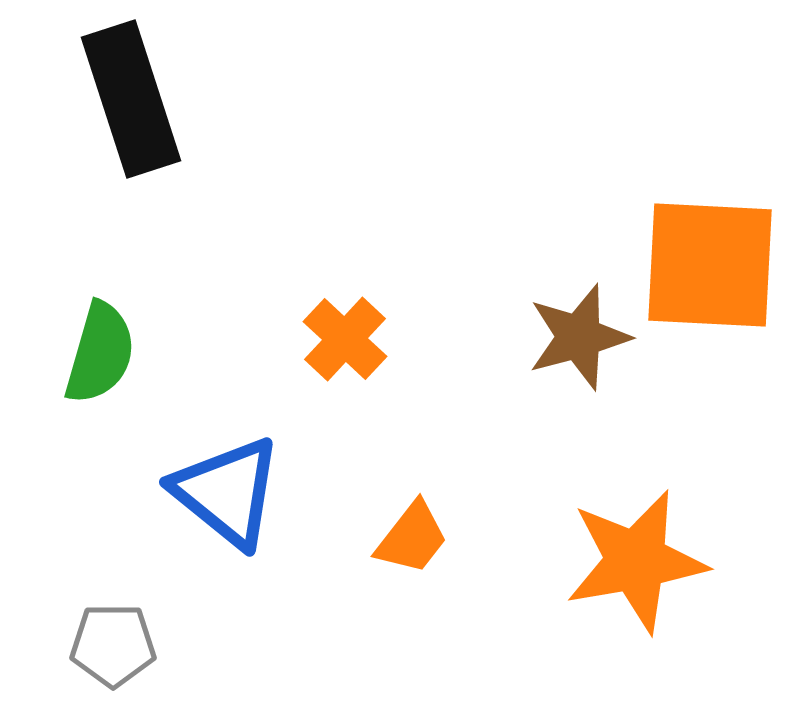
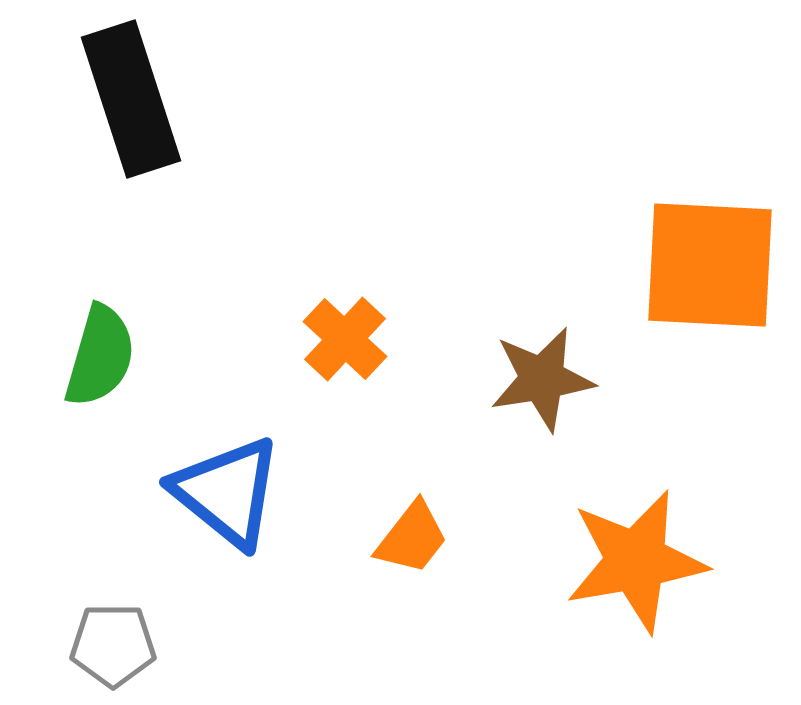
brown star: moved 37 px left, 42 px down; rotated 6 degrees clockwise
green semicircle: moved 3 px down
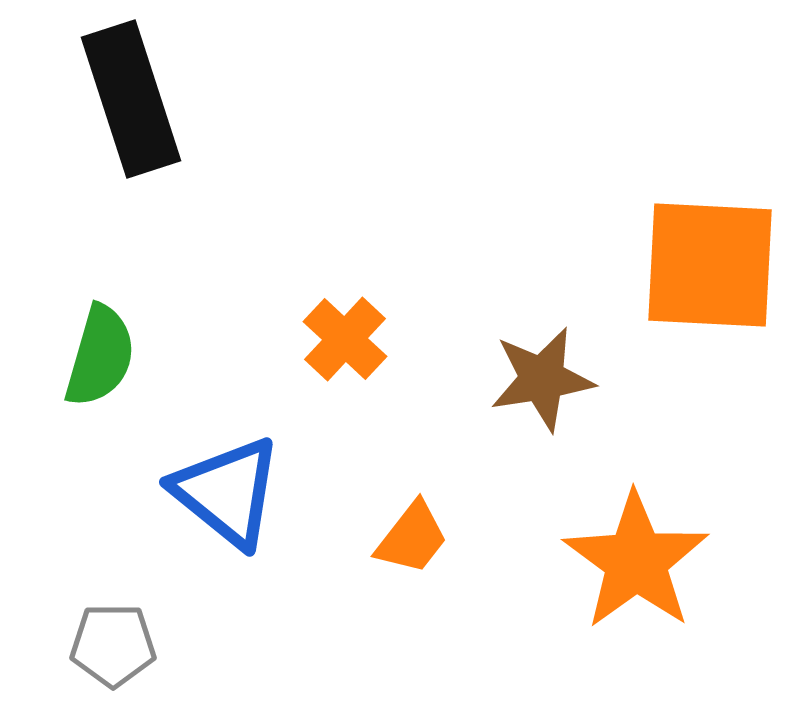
orange star: rotated 26 degrees counterclockwise
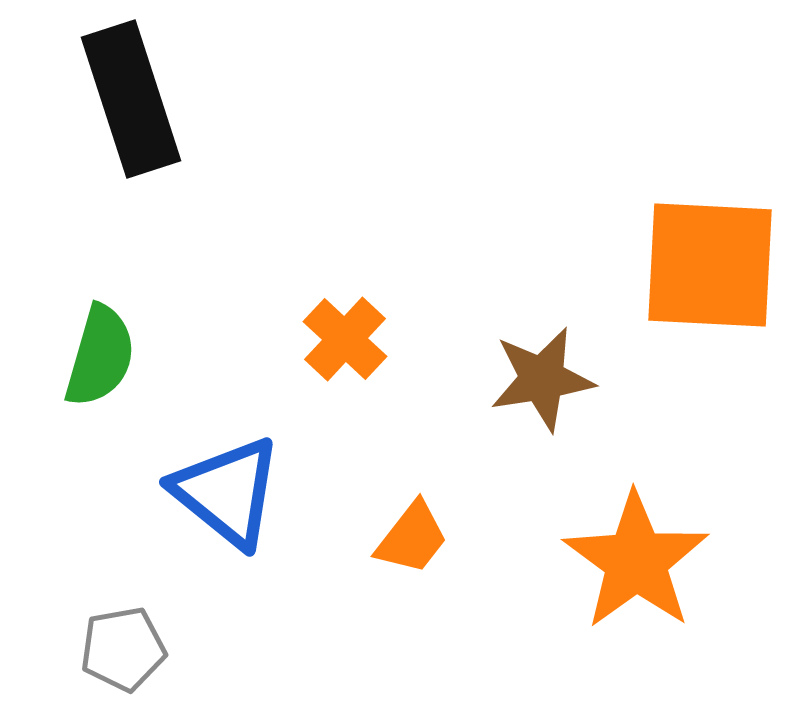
gray pentagon: moved 10 px right, 4 px down; rotated 10 degrees counterclockwise
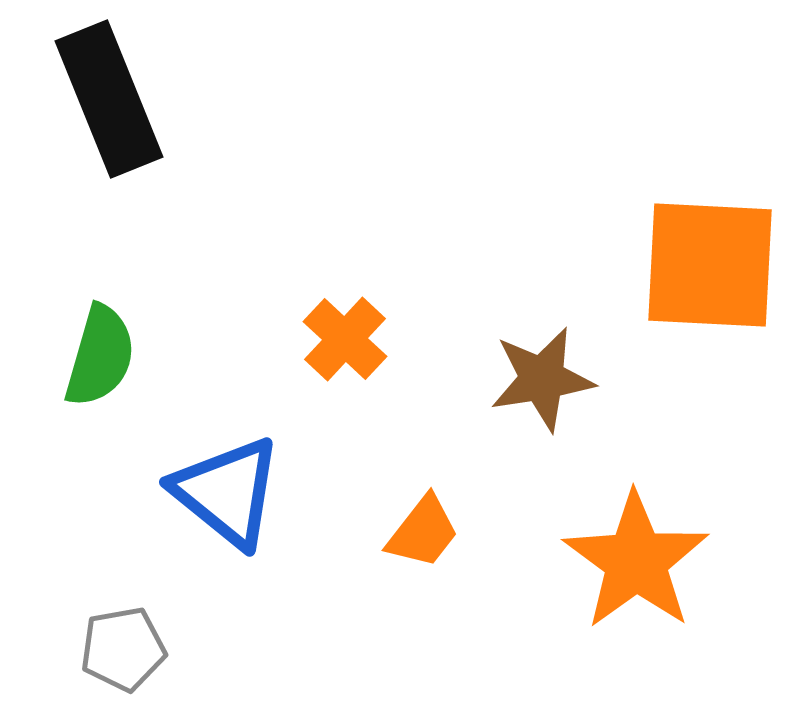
black rectangle: moved 22 px left; rotated 4 degrees counterclockwise
orange trapezoid: moved 11 px right, 6 px up
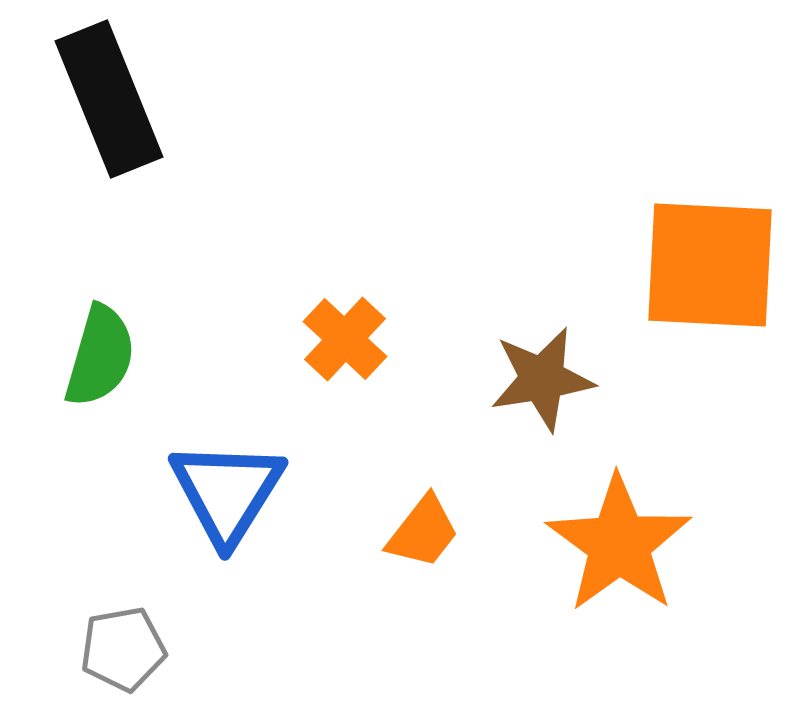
blue triangle: rotated 23 degrees clockwise
orange star: moved 17 px left, 17 px up
